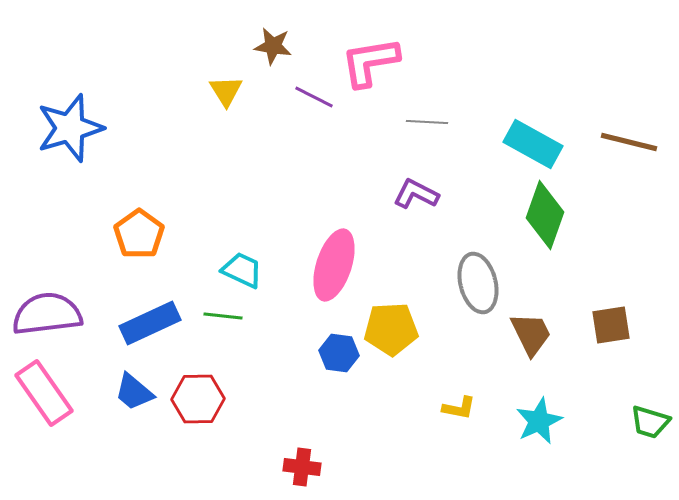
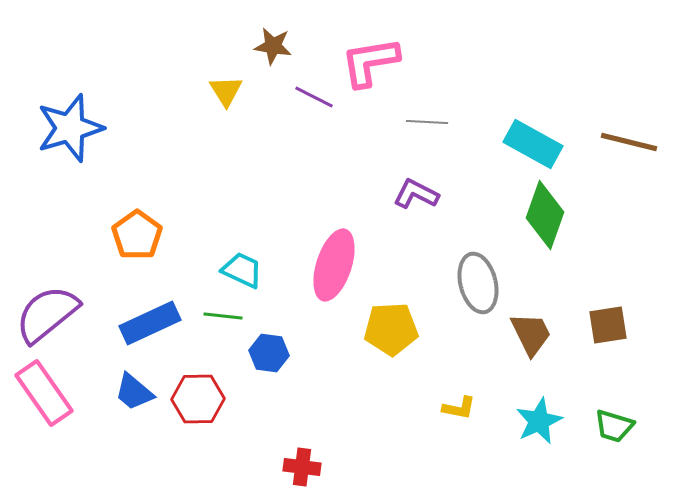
orange pentagon: moved 2 px left, 1 px down
purple semicircle: rotated 32 degrees counterclockwise
brown square: moved 3 px left
blue hexagon: moved 70 px left
green trapezoid: moved 36 px left, 4 px down
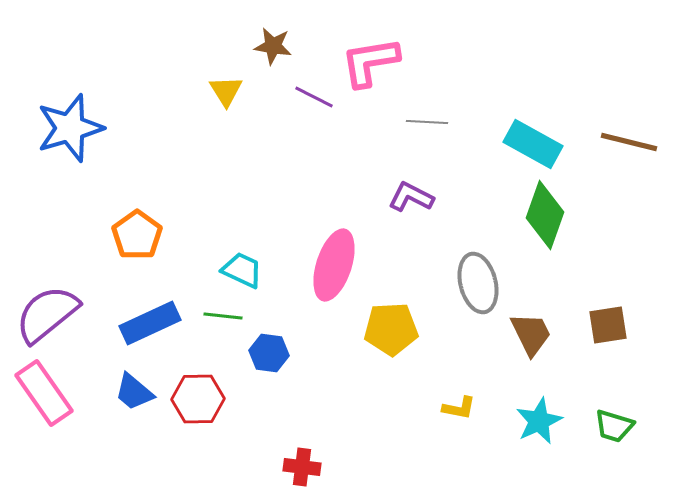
purple L-shape: moved 5 px left, 3 px down
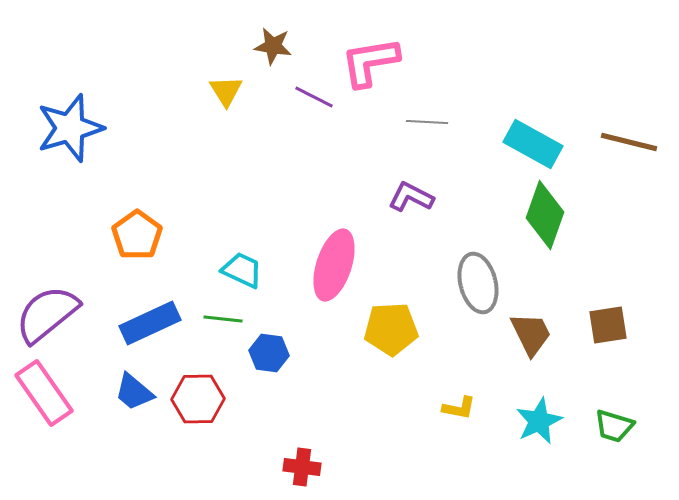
green line: moved 3 px down
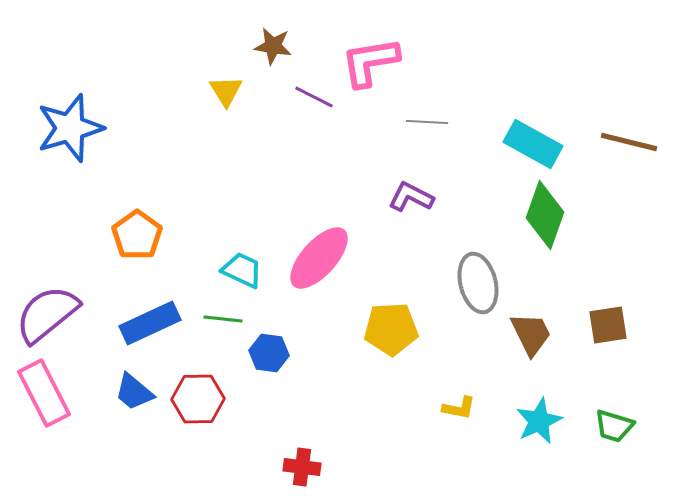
pink ellipse: moved 15 px left, 7 px up; rotated 24 degrees clockwise
pink rectangle: rotated 8 degrees clockwise
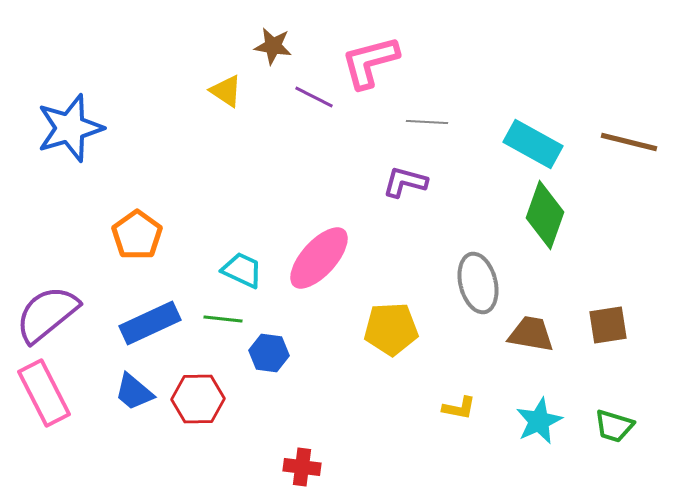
pink L-shape: rotated 6 degrees counterclockwise
yellow triangle: rotated 24 degrees counterclockwise
purple L-shape: moved 6 px left, 15 px up; rotated 12 degrees counterclockwise
brown trapezoid: rotated 54 degrees counterclockwise
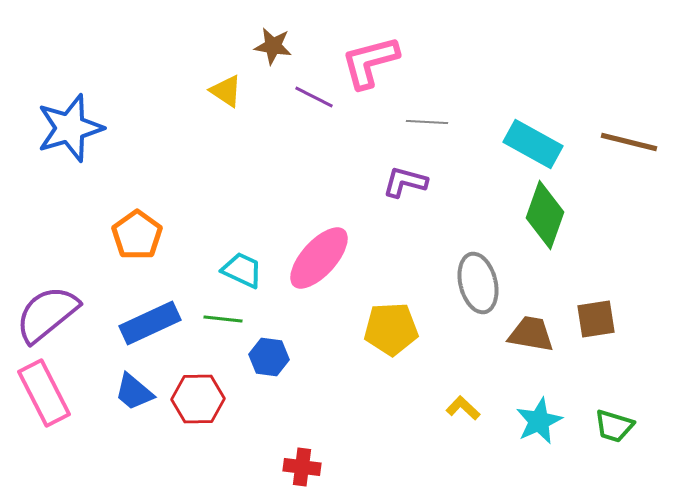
brown square: moved 12 px left, 6 px up
blue hexagon: moved 4 px down
yellow L-shape: moved 4 px right; rotated 148 degrees counterclockwise
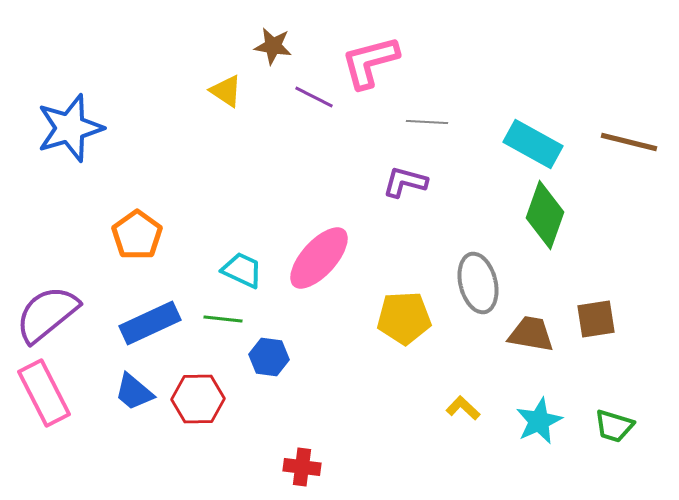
yellow pentagon: moved 13 px right, 11 px up
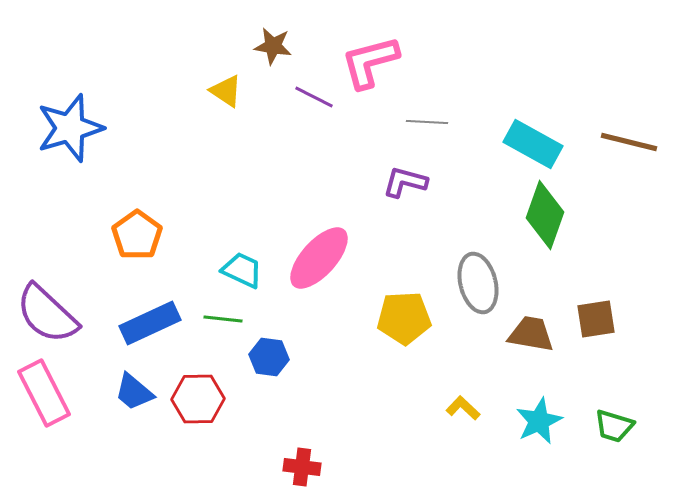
purple semicircle: rotated 98 degrees counterclockwise
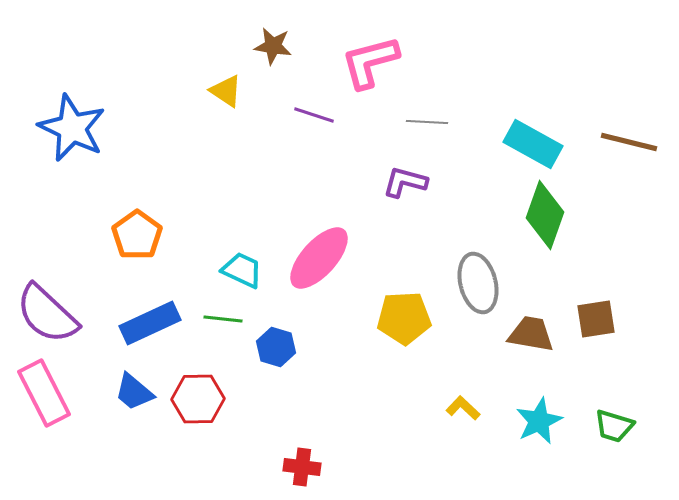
purple line: moved 18 px down; rotated 9 degrees counterclockwise
blue star: moved 2 px right; rotated 30 degrees counterclockwise
blue hexagon: moved 7 px right, 10 px up; rotated 9 degrees clockwise
